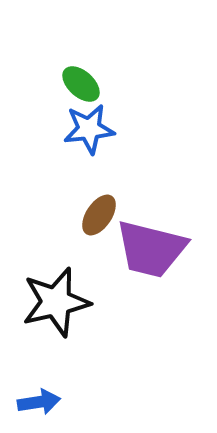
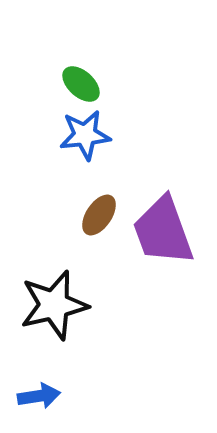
blue star: moved 4 px left, 6 px down
purple trapezoid: moved 12 px right, 18 px up; rotated 56 degrees clockwise
black star: moved 2 px left, 3 px down
blue arrow: moved 6 px up
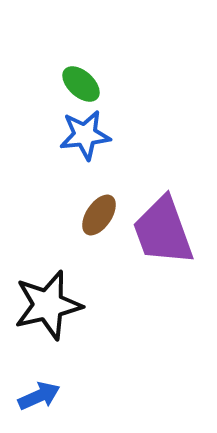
black star: moved 6 px left
blue arrow: rotated 15 degrees counterclockwise
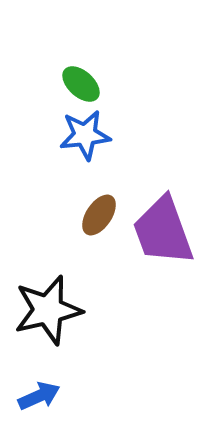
black star: moved 5 px down
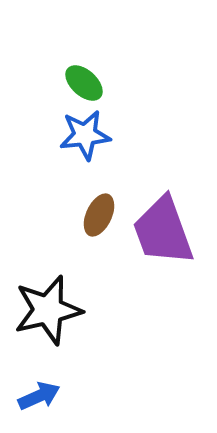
green ellipse: moved 3 px right, 1 px up
brown ellipse: rotated 9 degrees counterclockwise
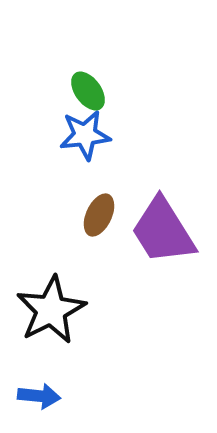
green ellipse: moved 4 px right, 8 px down; rotated 12 degrees clockwise
purple trapezoid: rotated 12 degrees counterclockwise
black star: moved 3 px right; rotated 14 degrees counterclockwise
blue arrow: rotated 30 degrees clockwise
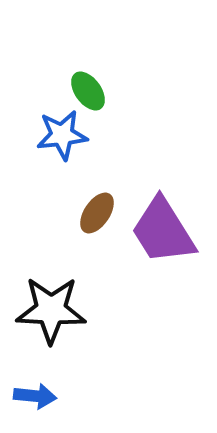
blue star: moved 23 px left
brown ellipse: moved 2 px left, 2 px up; rotated 9 degrees clockwise
black star: rotated 30 degrees clockwise
blue arrow: moved 4 px left
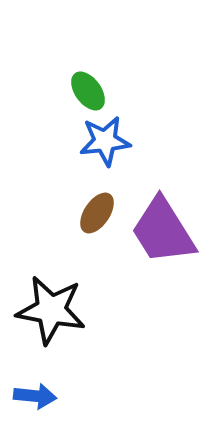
blue star: moved 43 px right, 6 px down
black star: rotated 8 degrees clockwise
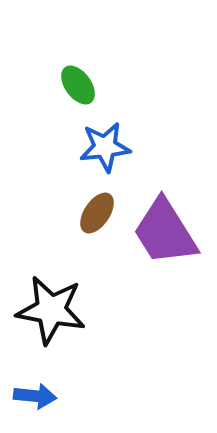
green ellipse: moved 10 px left, 6 px up
blue star: moved 6 px down
purple trapezoid: moved 2 px right, 1 px down
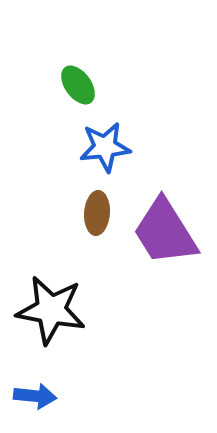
brown ellipse: rotated 30 degrees counterclockwise
